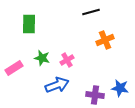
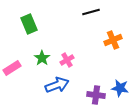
green rectangle: rotated 24 degrees counterclockwise
orange cross: moved 8 px right
green star: rotated 21 degrees clockwise
pink rectangle: moved 2 px left
purple cross: moved 1 px right
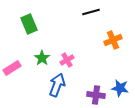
blue arrow: rotated 50 degrees counterclockwise
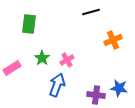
green rectangle: rotated 30 degrees clockwise
blue star: moved 1 px left
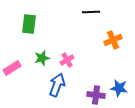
black line: rotated 12 degrees clockwise
green star: rotated 21 degrees clockwise
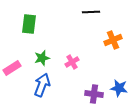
pink cross: moved 5 px right, 2 px down
blue arrow: moved 15 px left
purple cross: moved 2 px left, 1 px up
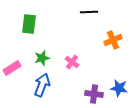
black line: moved 2 px left
pink cross: rotated 24 degrees counterclockwise
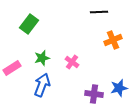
black line: moved 10 px right
green rectangle: rotated 30 degrees clockwise
blue star: rotated 24 degrees counterclockwise
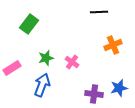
orange cross: moved 5 px down
green star: moved 4 px right
